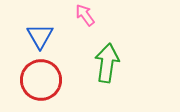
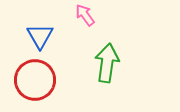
red circle: moved 6 px left
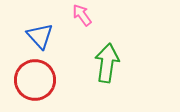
pink arrow: moved 3 px left
blue triangle: rotated 12 degrees counterclockwise
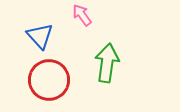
red circle: moved 14 px right
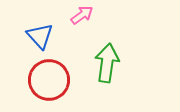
pink arrow: rotated 90 degrees clockwise
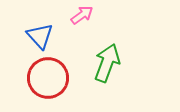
green arrow: rotated 12 degrees clockwise
red circle: moved 1 px left, 2 px up
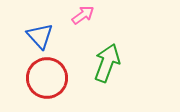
pink arrow: moved 1 px right
red circle: moved 1 px left
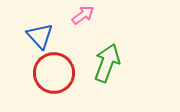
red circle: moved 7 px right, 5 px up
